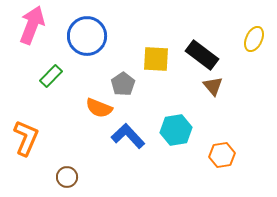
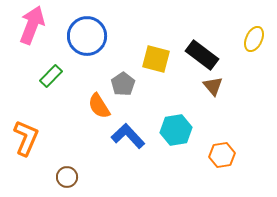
yellow square: rotated 12 degrees clockwise
orange semicircle: moved 2 px up; rotated 36 degrees clockwise
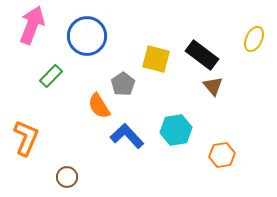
blue L-shape: moved 1 px left
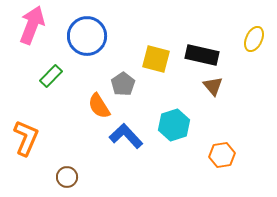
black rectangle: rotated 24 degrees counterclockwise
cyan hexagon: moved 2 px left, 5 px up; rotated 8 degrees counterclockwise
blue L-shape: moved 1 px left
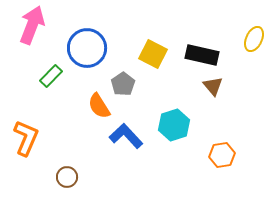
blue circle: moved 12 px down
yellow square: moved 3 px left, 5 px up; rotated 12 degrees clockwise
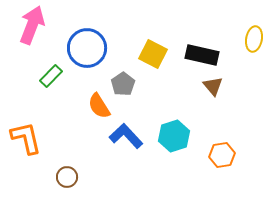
yellow ellipse: rotated 15 degrees counterclockwise
cyan hexagon: moved 11 px down
orange L-shape: rotated 36 degrees counterclockwise
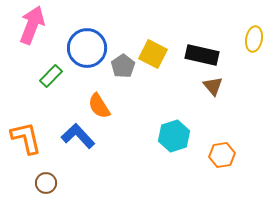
gray pentagon: moved 18 px up
blue L-shape: moved 48 px left
brown circle: moved 21 px left, 6 px down
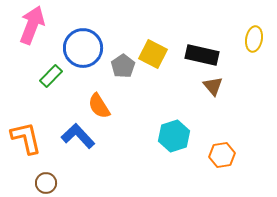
blue circle: moved 4 px left
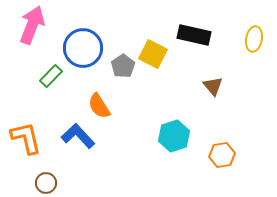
black rectangle: moved 8 px left, 20 px up
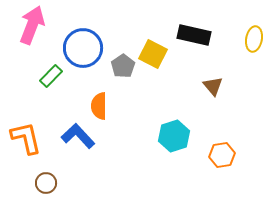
orange semicircle: rotated 32 degrees clockwise
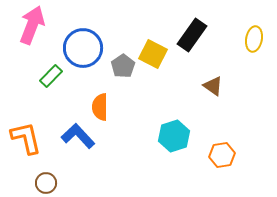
black rectangle: moved 2 px left; rotated 68 degrees counterclockwise
brown triangle: rotated 15 degrees counterclockwise
orange semicircle: moved 1 px right, 1 px down
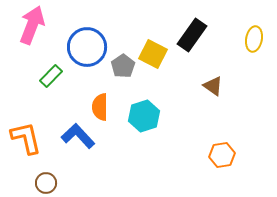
blue circle: moved 4 px right, 1 px up
cyan hexagon: moved 30 px left, 20 px up
